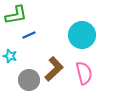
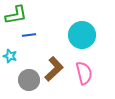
blue line: rotated 16 degrees clockwise
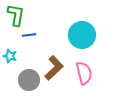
green L-shape: rotated 70 degrees counterclockwise
brown L-shape: moved 1 px up
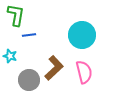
pink semicircle: moved 1 px up
